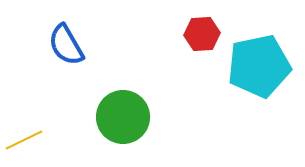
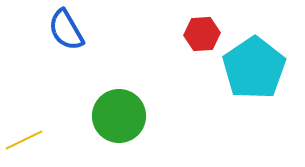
blue semicircle: moved 15 px up
cyan pentagon: moved 5 px left, 2 px down; rotated 22 degrees counterclockwise
green circle: moved 4 px left, 1 px up
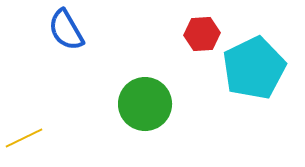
cyan pentagon: rotated 8 degrees clockwise
green circle: moved 26 px right, 12 px up
yellow line: moved 2 px up
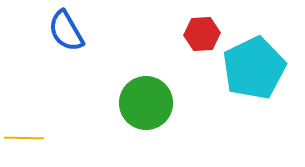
blue semicircle: moved 1 px down
green circle: moved 1 px right, 1 px up
yellow line: rotated 27 degrees clockwise
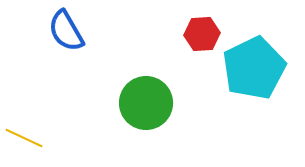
yellow line: rotated 24 degrees clockwise
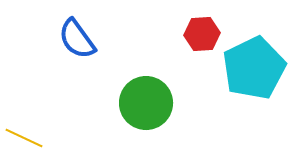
blue semicircle: moved 11 px right, 8 px down; rotated 6 degrees counterclockwise
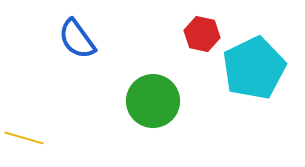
red hexagon: rotated 16 degrees clockwise
green circle: moved 7 px right, 2 px up
yellow line: rotated 9 degrees counterclockwise
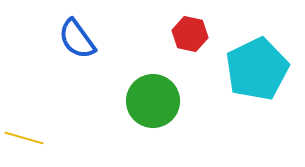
red hexagon: moved 12 px left
cyan pentagon: moved 3 px right, 1 px down
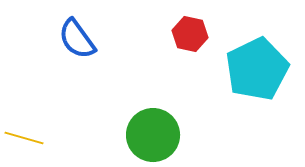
green circle: moved 34 px down
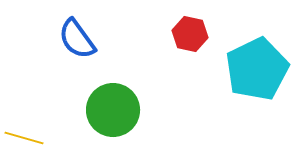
green circle: moved 40 px left, 25 px up
